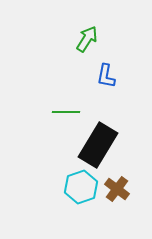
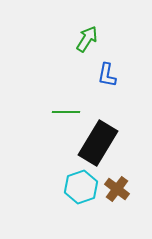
blue L-shape: moved 1 px right, 1 px up
black rectangle: moved 2 px up
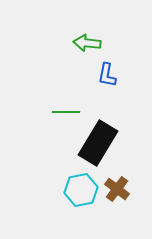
green arrow: moved 4 px down; rotated 116 degrees counterclockwise
cyan hexagon: moved 3 px down; rotated 8 degrees clockwise
